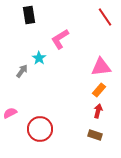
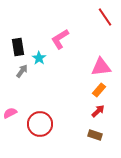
black rectangle: moved 11 px left, 32 px down
red arrow: rotated 32 degrees clockwise
red circle: moved 5 px up
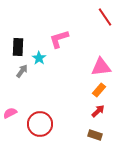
pink L-shape: moved 1 px left; rotated 15 degrees clockwise
black rectangle: rotated 12 degrees clockwise
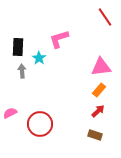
gray arrow: rotated 40 degrees counterclockwise
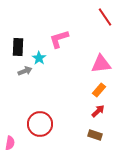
pink triangle: moved 3 px up
gray arrow: moved 3 px right; rotated 72 degrees clockwise
pink semicircle: moved 30 px down; rotated 128 degrees clockwise
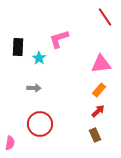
gray arrow: moved 9 px right, 17 px down; rotated 24 degrees clockwise
brown rectangle: rotated 48 degrees clockwise
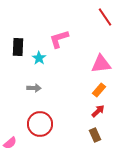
pink semicircle: rotated 40 degrees clockwise
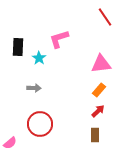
brown rectangle: rotated 24 degrees clockwise
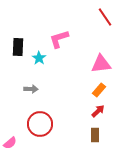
gray arrow: moved 3 px left, 1 px down
